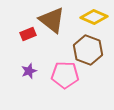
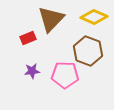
brown triangle: moved 1 px left, 1 px up; rotated 36 degrees clockwise
red rectangle: moved 4 px down
brown hexagon: moved 1 px down
purple star: moved 3 px right; rotated 14 degrees clockwise
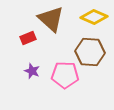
brown triangle: rotated 32 degrees counterclockwise
brown hexagon: moved 2 px right, 1 px down; rotated 16 degrees counterclockwise
purple star: rotated 28 degrees clockwise
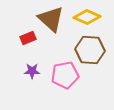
yellow diamond: moved 7 px left
brown hexagon: moved 2 px up
purple star: rotated 21 degrees counterclockwise
pink pentagon: rotated 12 degrees counterclockwise
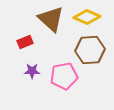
red rectangle: moved 3 px left, 4 px down
brown hexagon: rotated 8 degrees counterclockwise
pink pentagon: moved 1 px left, 1 px down
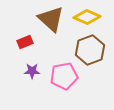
brown hexagon: rotated 16 degrees counterclockwise
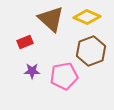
brown hexagon: moved 1 px right, 1 px down
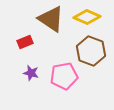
brown triangle: rotated 8 degrees counterclockwise
brown hexagon: rotated 20 degrees counterclockwise
purple star: moved 1 px left, 2 px down; rotated 14 degrees clockwise
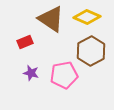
brown hexagon: rotated 12 degrees clockwise
pink pentagon: moved 1 px up
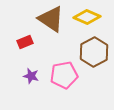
brown hexagon: moved 3 px right, 1 px down
purple star: moved 3 px down
